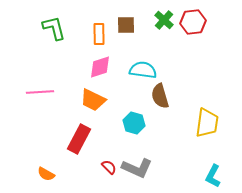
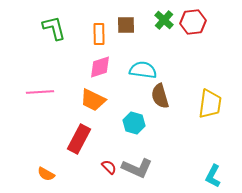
yellow trapezoid: moved 3 px right, 19 px up
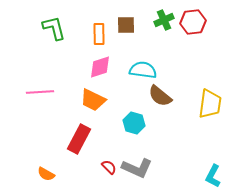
green cross: rotated 24 degrees clockwise
brown semicircle: rotated 35 degrees counterclockwise
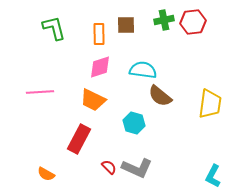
green cross: rotated 12 degrees clockwise
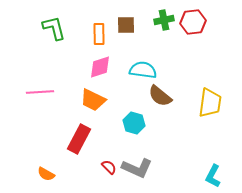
yellow trapezoid: moved 1 px up
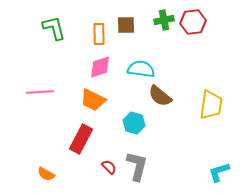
cyan semicircle: moved 2 px left, 1 px up
yellow trapezoid: moved 1 px right, 2 px down
red rectangle: moved 2 px right
gray L-shape: moved 2 px up; rotated 100 degrees counterclockwise
cyan L-shape: moved 6 px right, 4 px up; rotated 45 degrees clockwise
